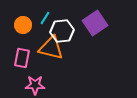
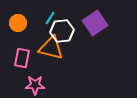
cyan line: moved 5 px right
orange circle: moved 5 px left, 2 px up
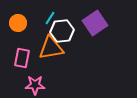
orange triangle: rotated 24 degrees counterclockwise
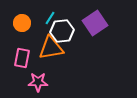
orange circle: moved 4 px right
pink star: moved 3 px right, 3 px up
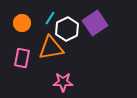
white hexagon: moved 5 px right, 2 px up; rotated 20 degrees counterclockwise
pink star: moved 25 px right
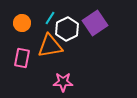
orange triangle: moved 1 px left, 2 px up
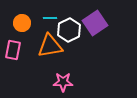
cyan line: rotated 56 degrees clockwise
white hexagon: moved 2 px right, 1 px down
pink rectangle: moved 9 px left, 8 px up
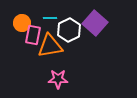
purple square: rotated 15 degrees counterclockwise
pink rectangle: moved 20 px right, 15 px up
pink star: moved 5 px left, 3 px up
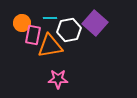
white hexagon: rotated 15 degrees clockwise
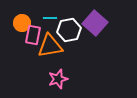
pink star: rotated 18 degrees counterclockwise
